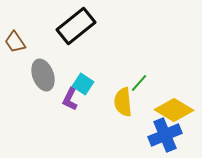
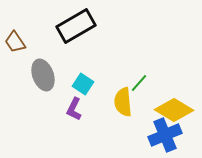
black rectangle: rotated 9 degrees clockwise
purple L-shape: moved 4 px right, 10 px down
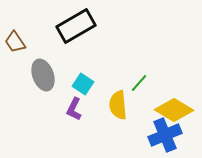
yellow semicircle: moved 5 px left, 3 px down
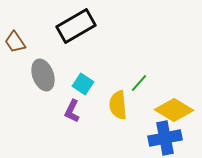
purple L-shape: moved 2 px left, 2 px down
blue cross: moved 3 px down; rotated 12 degrees clockwise
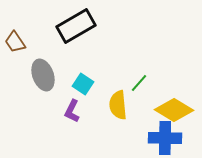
blue cross: rotated 12 degrees clockwise
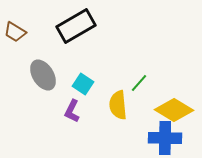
brown trapezoid: moved 10 px up; rotated 25 degrees counterclockwise
gray ellipse: rotated 12 degrees counterclockwise
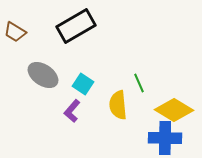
gray ellipse: rotated 24 degrees counterclockwise
green line: rotated 66 degrees counterclockwise
purple L-shape: rotated 15 degrees clockwise
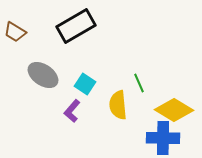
cyan square: moved 2 px right
blue cross: moved 2 px left
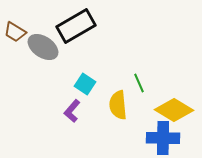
gray ellipse: moved 28 px up
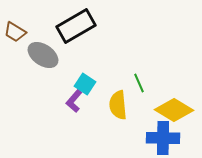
gray ellipse: moved 8 px down
purple L-shape: moved 2 px right, 10 px up
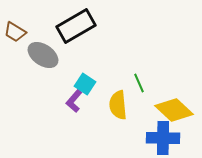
yellow diamond: rotated 12 degrees clockwise
